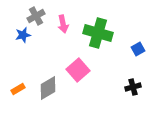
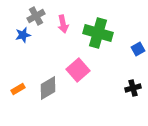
black cross: moved 1 px down
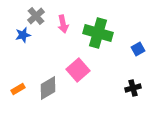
gray cross: rotated 12 degrees counterclockwise
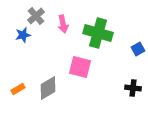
pink square: moved 2 px right, 3 px up; rotated 35 degrees counterclockwise
black cross: rotated 21 degrees clockwise
